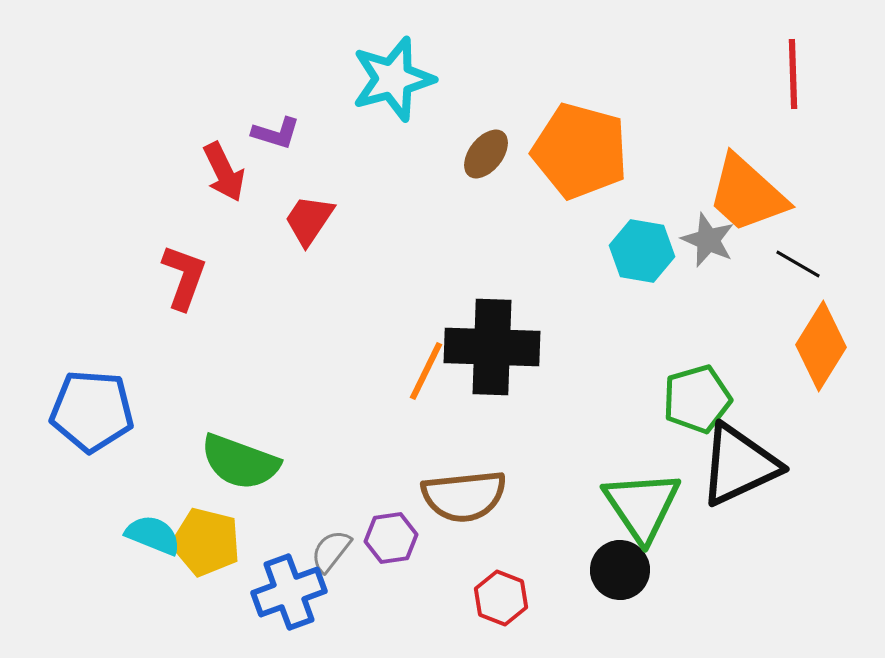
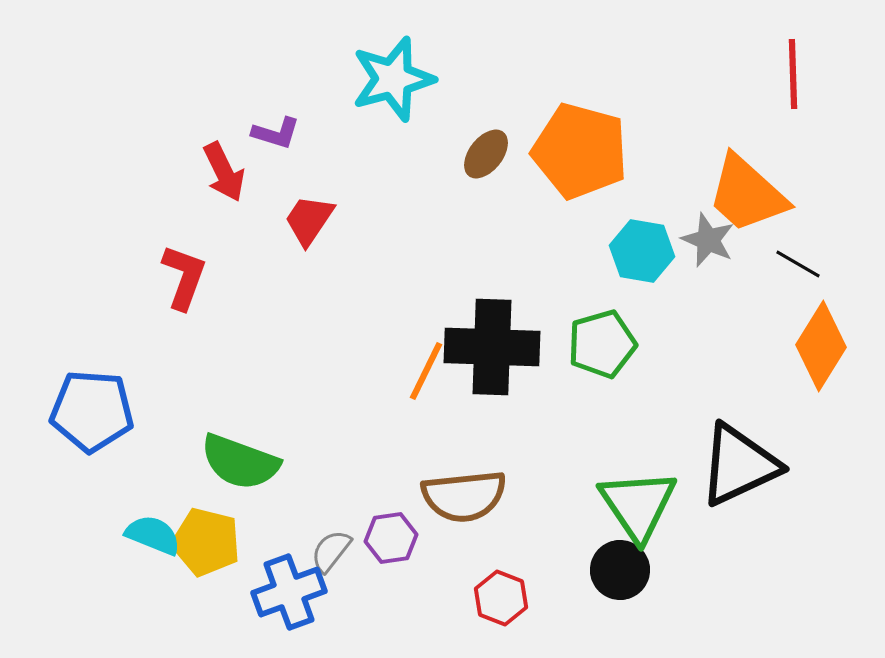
green pentagon: moved 95 px left, 55 px up
green triangle: moved 4 px left, 1 px up
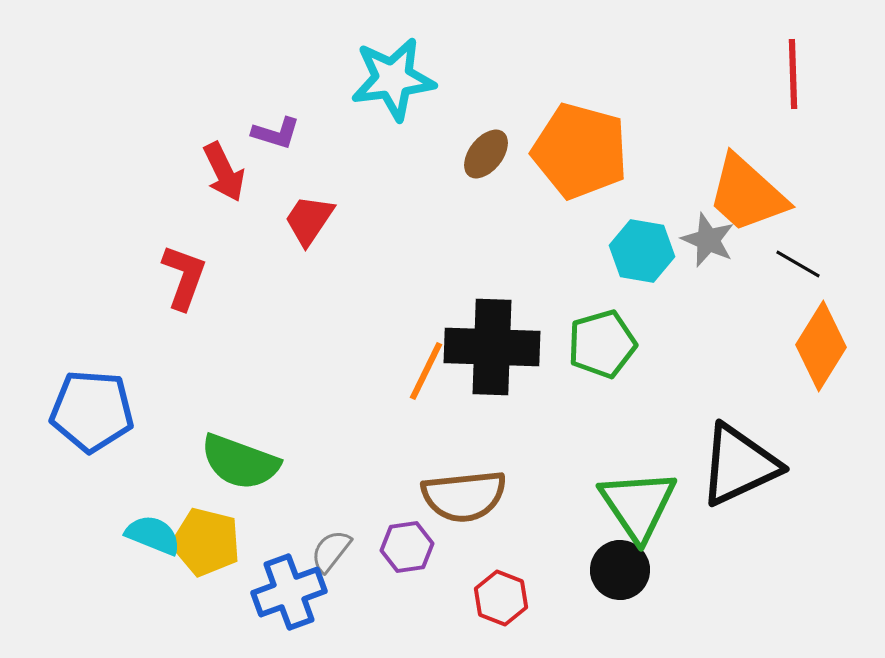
cyan star: rotated 8 degrees clockwise
purple hexagon: moved 16 px right, 9 px down
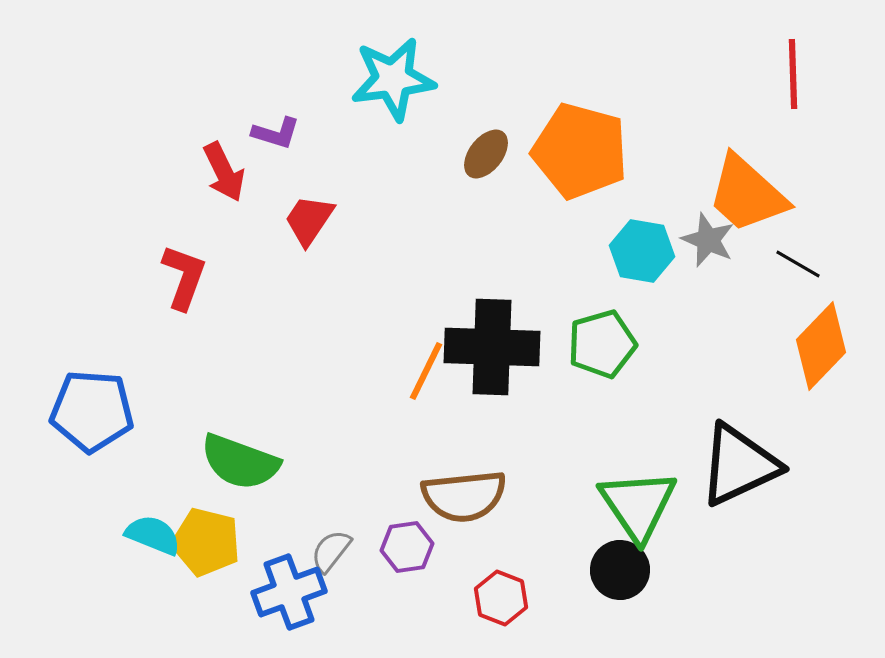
orange diamond: rotated 12 degrees clockwise
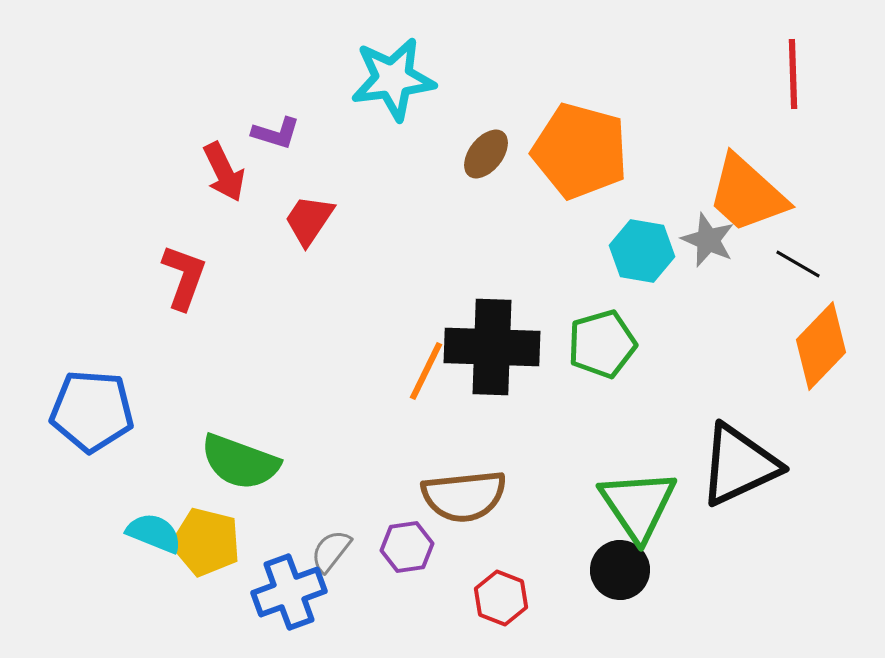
cyan semicircle: moved 1 px right, 2 px up
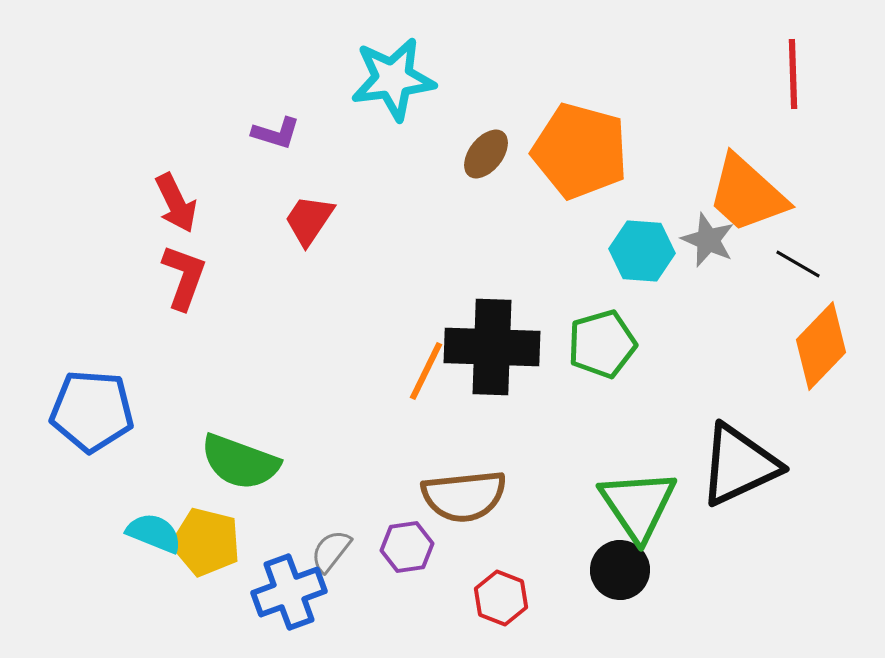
red arrow: moved 48 px left, 31 px down
cyan hexagon: rotated 6 degrees counterclockwise
